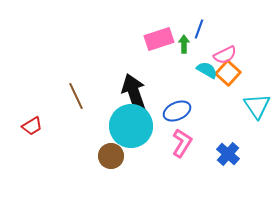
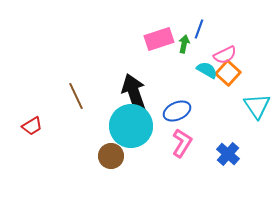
green arrow: rotated 12 degrees clockwise
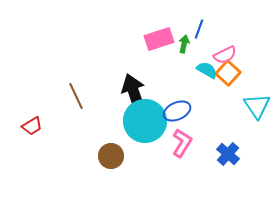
cyan circle: moved 14 px right, 5 px up
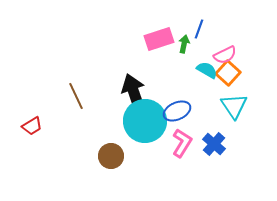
cyan triangle: moved 23 px left
blue cross: moved 14 px left, 10 px up
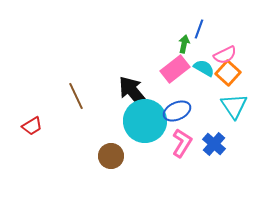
pink rectangle: moved 16 px right, 30 px down; rotated 20 degrees counterclockwise
cyan semicircle: moved 3 px left, 2 px up
black arrow: rotated 21 degrees counterclockwise
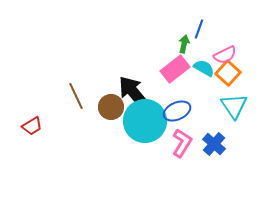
brown circle: moved 49 px up
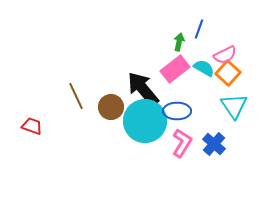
green arrow: moved 5 px left, 2 px up
black arrow: moved 9 px right, 4 px up
blue ellipse: rotated 24 degrees clockwise
red trapezoid: rotated 130 degrees counterclockwise
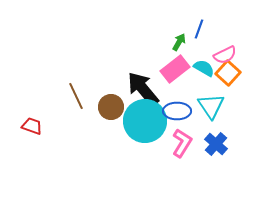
green arrow: rotated 18 degrees clockwise
cyan triangle: moved 23 px left
blue cross: moved 2 px right
